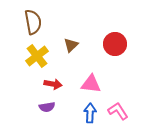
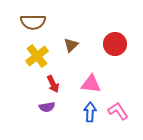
brown semicircle: rotated 100 degrees clockwise
red arrow: rotated 54 degrees clockwise
blue arrow: moved 1 px up
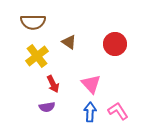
brown triangle: moved 2 px left, 3 px up; rotated 42 degrees counterclockwise
pink triangle: rotated 40 degrees clockwise
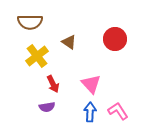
brown semicircle: moved 3 px left
red circle: moved 5 px up
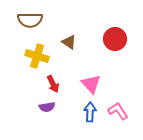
brown semicircle: moved 2 px up
yellow cross: rotated 35 degrees counterclockwise
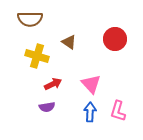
brown semicircle: moved 1 px up
red arrow: rotated 90 degrees counterclockwise
pink L-shape: rotated 130 degrees counterclockwise
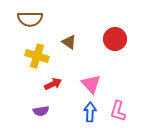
purple semicircle: moved 6 px left, 4 px down
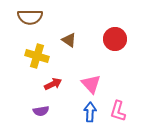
brown semicircle: moved 2 px up
brown triangle: moved 2 px up
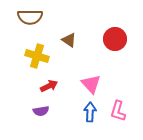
red arrow: moved 4 px left, 2 px down
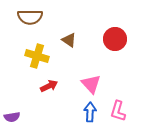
purple semicircle: moved 29 px left, 6 px down
